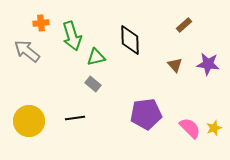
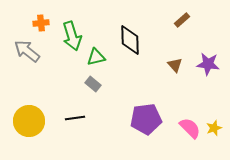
brown rectangle: moved 2 px left, 5 px up
purple pentagon: moved 5 px down
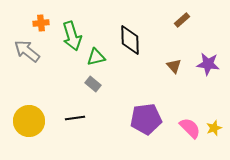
brown triangle: moved 1 px left, 1 px down
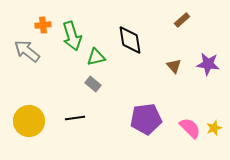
orange cross: moved 2 px right, 2 px down
black diamond: rotated 8 degrees counterclockwise
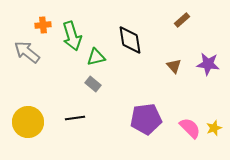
gray arrow: moved 1 px down
yellow circle: moved 1 px left, 1 px down
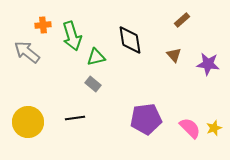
brown triangle: moved 11 px up
